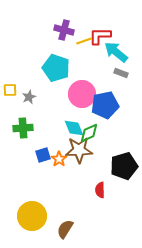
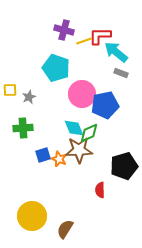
orange star: rotated 14 degrees counterclockwise
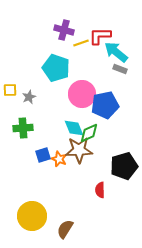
yellow line: moved 3 px left, 2 px down
gray rectangle: moved 1 px left, 4 px up
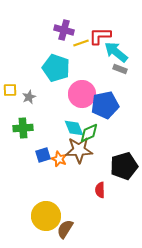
yellow circle: moved 14 px right
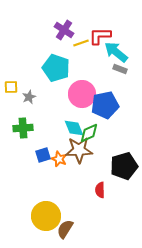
purple cross: rotated 18 degrees clockwise
yellow square: moved 1 px right, 3 px up
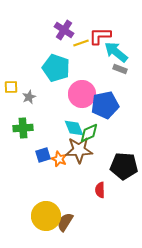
black pentagon: rotated 20 degrees clockwise
brown semicircle: moved 7 px up
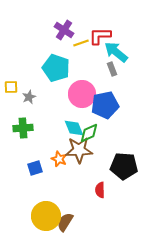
gray rectangle: moved 8 px left; rotated 48 degrees clockwise
blue square: moved 8 px left, 13 px down
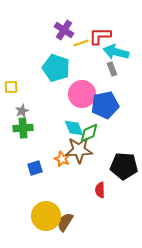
cyan arrow: rotated 25 degrees counterclockwise
gray star: moved 7 px left, 14 px down
orange star: moved 3 px right
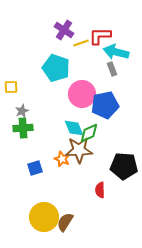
yellow circle: moved 2 px left, 1 px down
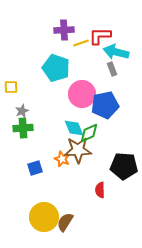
purple cross: rotated 36 degrees counterclockwise
brown star: moved 1 px left
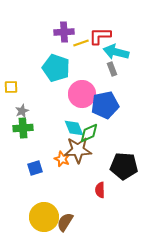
purple cross: moved 2 px down
